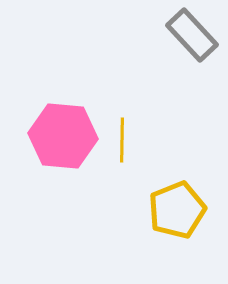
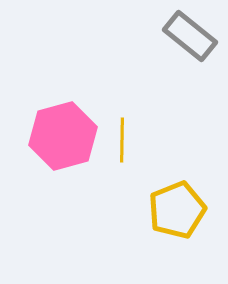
gray rectangle: moved 2 px left, 1 px down; rotated 8 degrees counterclockwise
pink hexagon: rotated 20 degrees counterclockwise
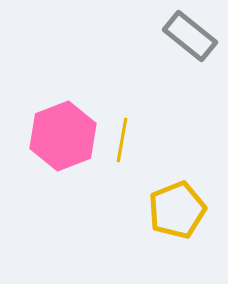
pink hexagon: rotated 6 degrees counterclockwise
yellow line: rotated 9 degrees clockwise
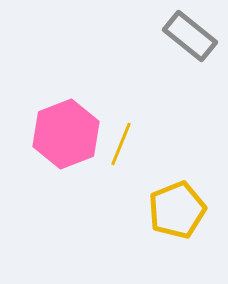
pink hexagon: moved 3 px right, 2 px up
yellow line: moved 1 px left, 4 px down; rotated 12 degrees clockwise
